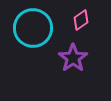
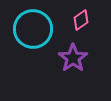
cyan circle: moved 1 px down
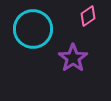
pink diamond: moved 7 px right, 4 px up
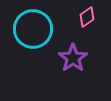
pink diamond: moved 1 px left, 1 px down
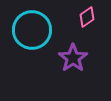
cyan circle: moved 1 px left, 1 px down
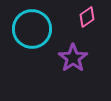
cyan circle: moved 1 px up
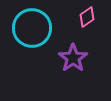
cyan circle: moved 1 px up
